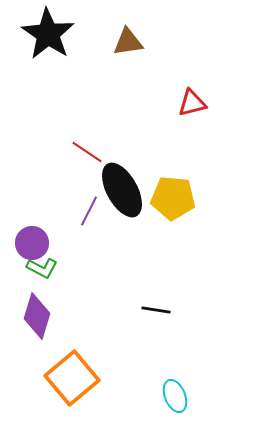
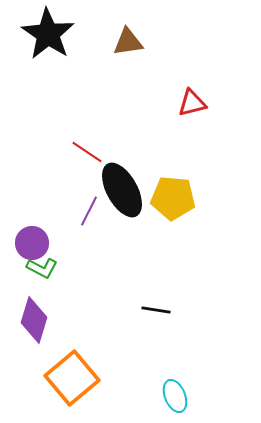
purple diamond: moved 3 px left, 4 px down
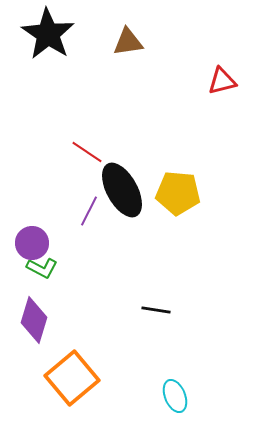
red triangle: moved 30 px right, 22 px up
yellow pentagon: moved 5 px right, 5 px up
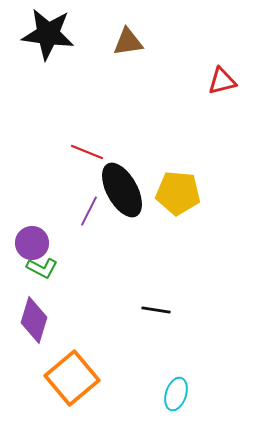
black star: rotated 26 degrees counterclockwise
red line: rotated 12 degrees counterclockwise
cyan ellipse: moved 1 px right, 2 px up; rotated 40 degrees clockwise
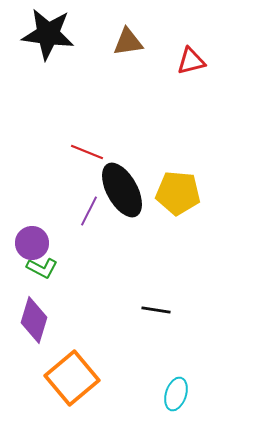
red triangle: moved 31 px left, 20 px up
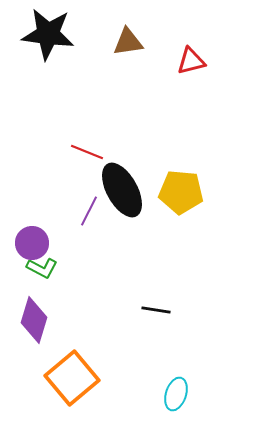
yellow pentagon: moved 3 px right, 1 px up
